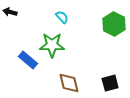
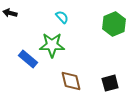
black arrow: moved 1 px down
green hexagon: rotated 10 degrees clockwise
blue rectangle: moved 1 px up
brown diamond: moved 2 px right, 2 px up
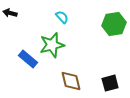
green hexagon: rotated 15 degrees clockwise
green star: rotated 15 degrees counterclockwise
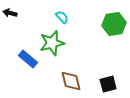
green star: moved 2 px up
black square: moved 2 px left, 1 px down
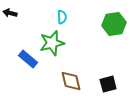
cyan semicircle: rotated 40 degrees clockwise
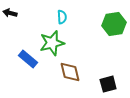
brown diamond: moved 1 px left, 9 px up
